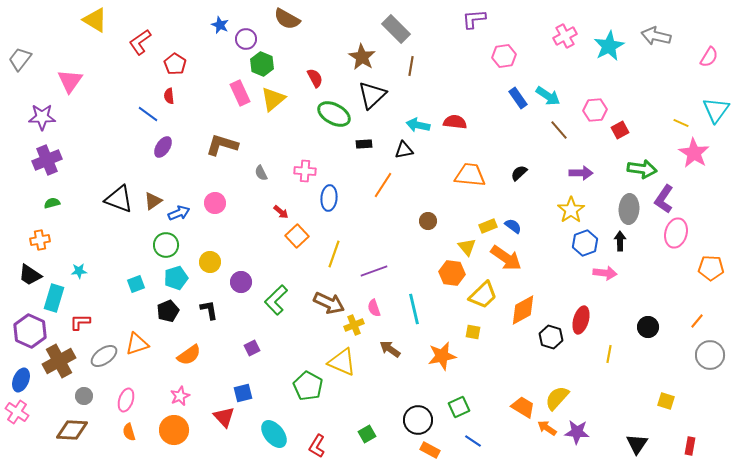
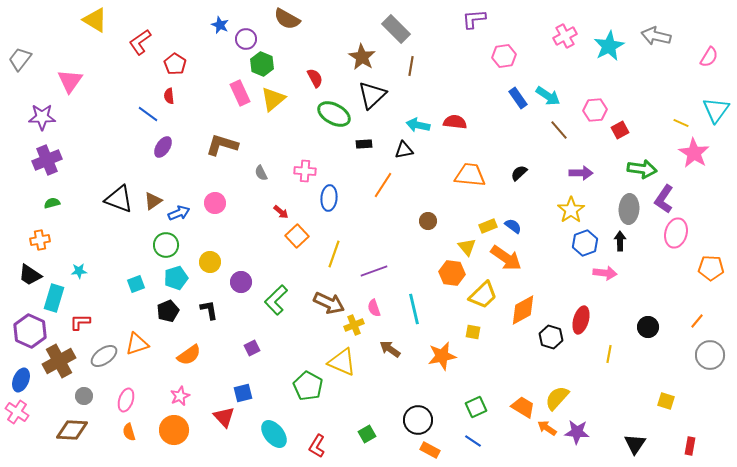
green square at (459, 407): moved 17 px right
black triangle at (637, 444): moved 2 px left
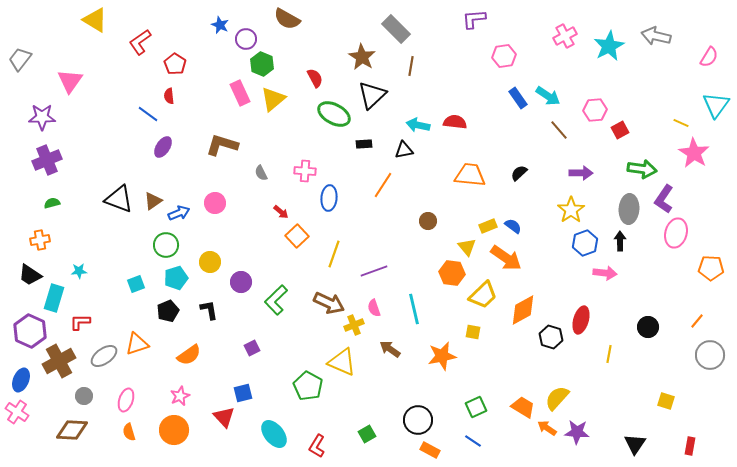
cyan triangle at (716, 110): moved 5 px up
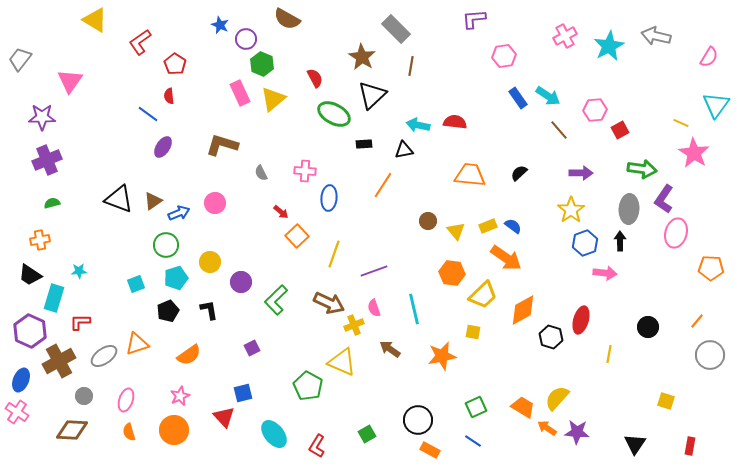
yellow triangle at (467, 247): moved 11 px left, 16 px up
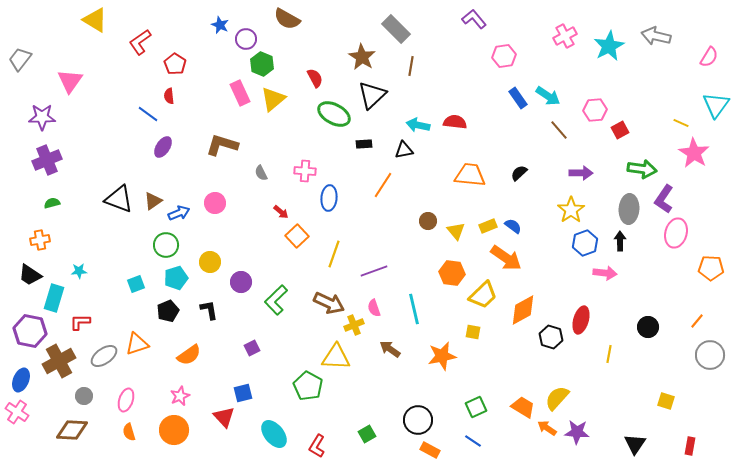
purple L-shape at (474, 19): rotated 55 degrees clockwise
purple hexagon at (30, 331): rotated 12 degrees counterclockwise
yellow triangle at (342, 362): moved 6 px left, 5 px up; rotated 20 degrees counterclockwise
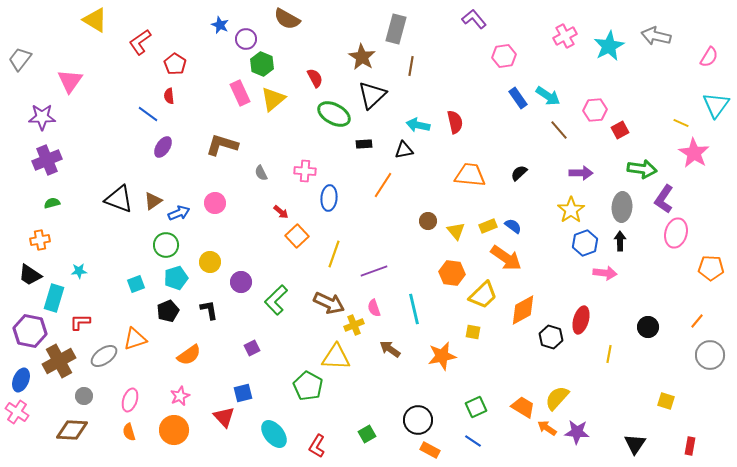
gray rectangle at (396, 29): rotated 60 degrees clockwise
red semicircle at (455, 122): rotated 70 degrees clockwise
gray ellipse at (629, 209): moved 7 px left, 2 px up
orange triangle at (137, 344): moved 2 px left, 5 px up
pink ellipse at (126, 400): moved 4 px right
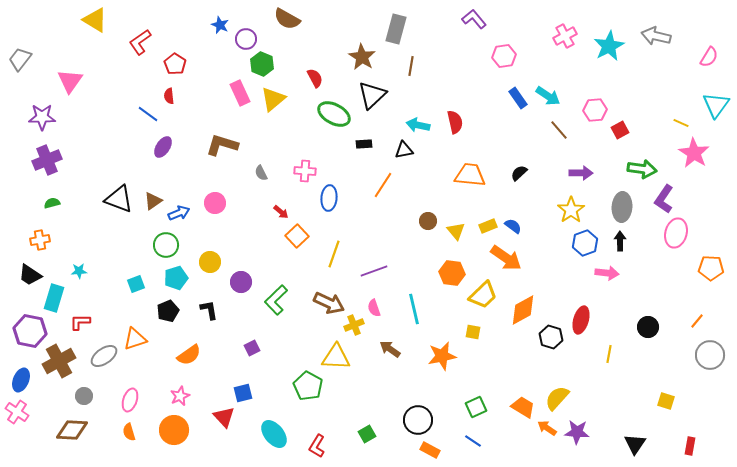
pink arrow at (605, 273): moved 2 px right
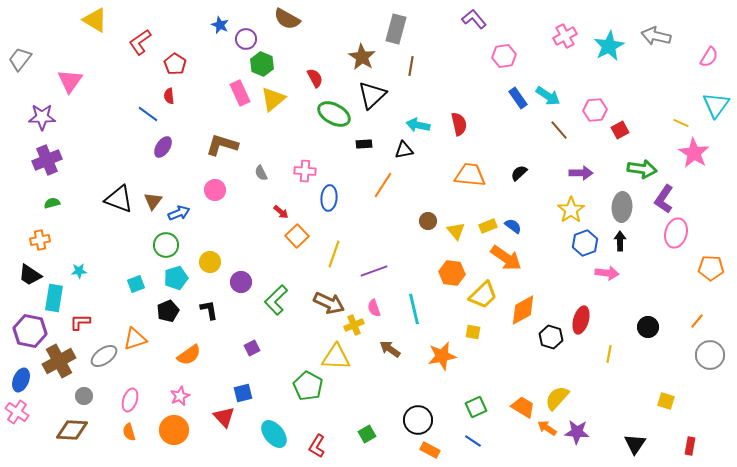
red semicircle at (455, 122): moved 4 px right, 2 px down
brown triangle at (153, 201): rotated 18 degrees counterclockwise
pink circle at (215, 203): moved 13 px up
cyan rectangle at (54, 298): rotated 8 degrees counterclockwise
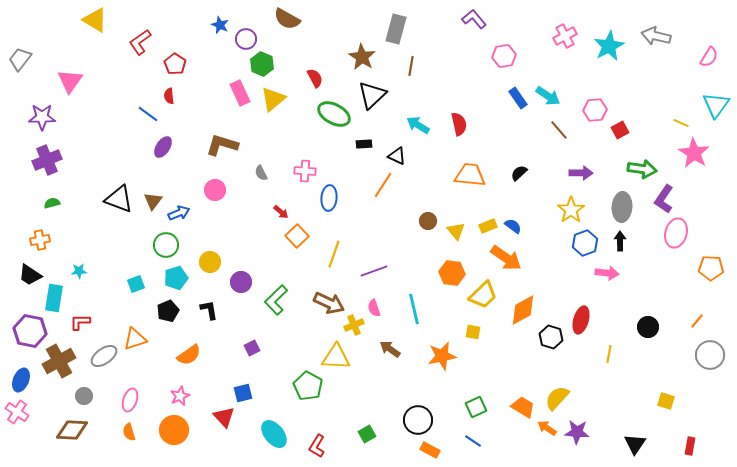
cyan arrow at (418, 125): rotated 20 degrees clockwise
black triangle at (404, 150): moved 7 px left, 6 px down; rotated 36 degrees clockwise
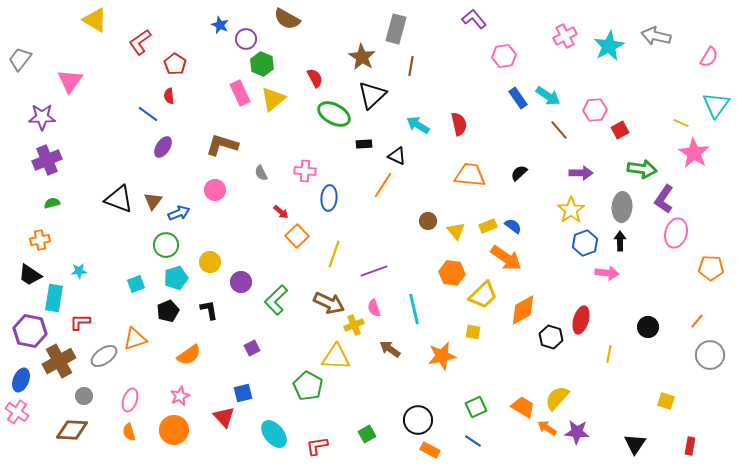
red L-shape at (317, 446): rotated 50 degrees clockwise
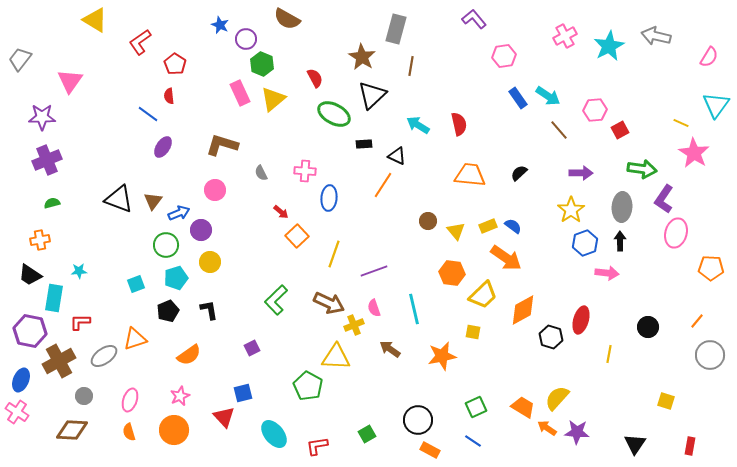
purple circle at (241, 282): moved 40 px left, 52 px up
